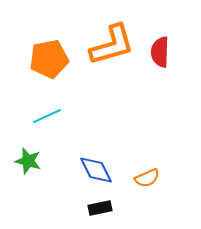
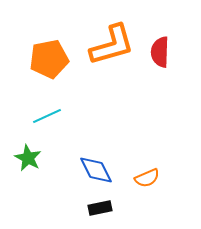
green star: moved 3 px up; rotated 12 degrees clockwise
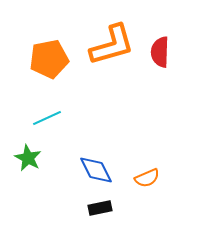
cyan line: moved 2 px down
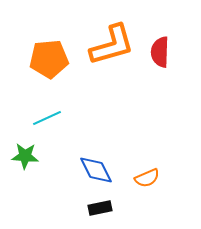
orange pentagon: rotated 6 degrees clockwise
green star: moved 3 px left, 2 px up; rotated 24 degrees counterclockwise
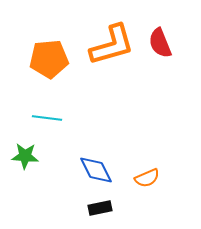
red semicircle: moved 9 px up; rotated 24 degrees counterclockwise
cyan line: rotated 32 degrees clockwise
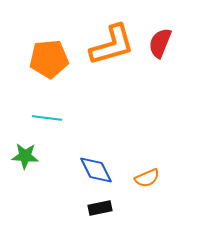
red semicircle: rotated 44 degrees clockwise
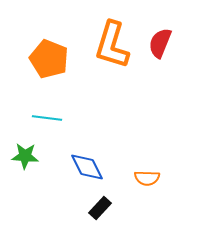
orange L-shape: rotated 123 degrees clockwise
orange pentagon: rotated 27 degrees clockwise
blue diamond: moved 9 px left, 3 px up
orange semicircle: rotated 25 degrees clockwise
black rectangle: rotated 35 degrees counterclockwise
